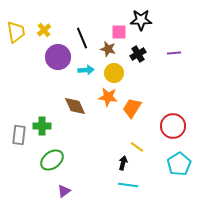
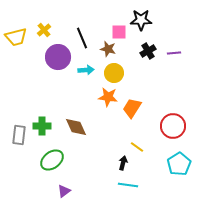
yellow trapezoid: moved 5 px down; rotated 85 degrees clockwise
black cross: moved 10 px right, 3 px up
brown diamond: moved 1 px right, 21 px down
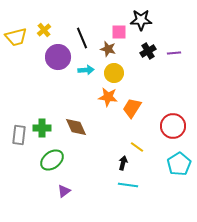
green cross: moved 2 px down
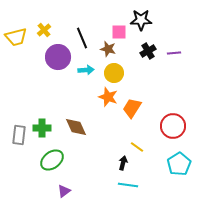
orange star: rotated 12 degrees clockwise
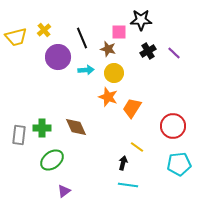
purple line: rotated 48 degrees clockwise
cyan pentagon: rotated 25 degrees clockwise
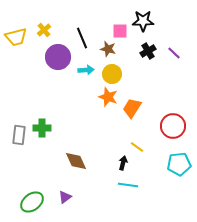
black star: moved 2 px right, 1 px down
pink square: moved 1 px right, 1 px up
yellow circle: moved 2 px left, 1 px down
brown diamond: moved 34 px down
green ellipse: moved 20 px left, 42 px down
purple triangle: moved 1 px right, 6 px down
